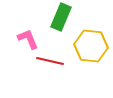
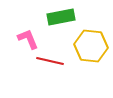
green rectangle: rotated 56 degrees clockwise
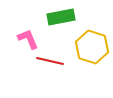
yellow hexagon: moved 1 px right, 1 px down; rotated 12 degrees clockwise
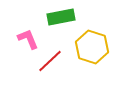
red line: rotated 56 degrees counterclockwise
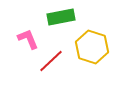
red line: moved 1 px right
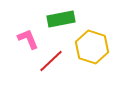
green rectangle: moved 2 px down
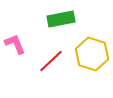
pink L-shape: moved 13 px left, 5 px down
yellow hexagon: moved 7 px down
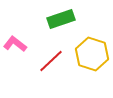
green rectangle: rotated 8 degrees counterclockwise
pink L-shape: rotated 30 degrees counterclockwise
